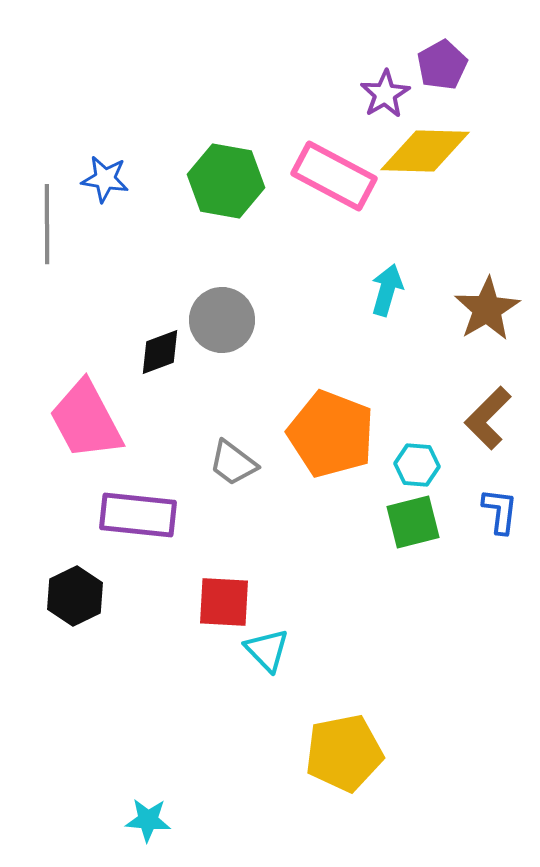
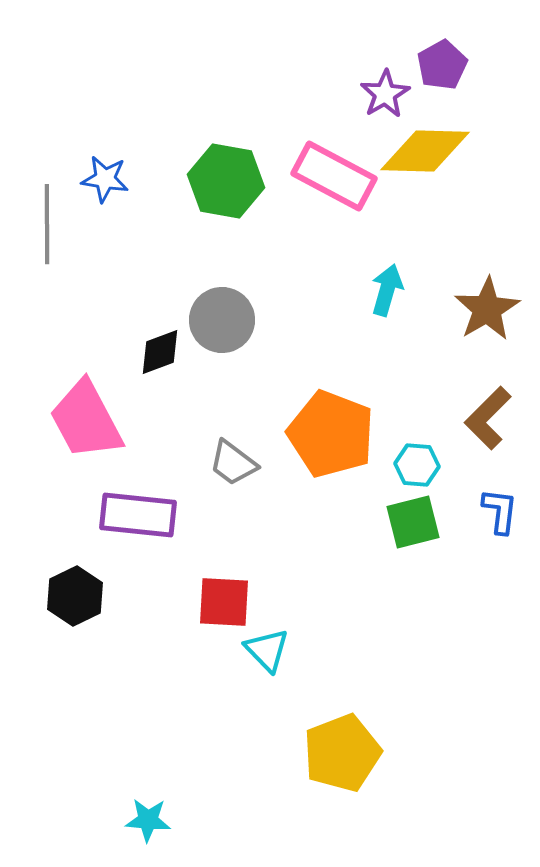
yellow pentagon: moved 2 px left; rotated 10 degrees counterclockwise
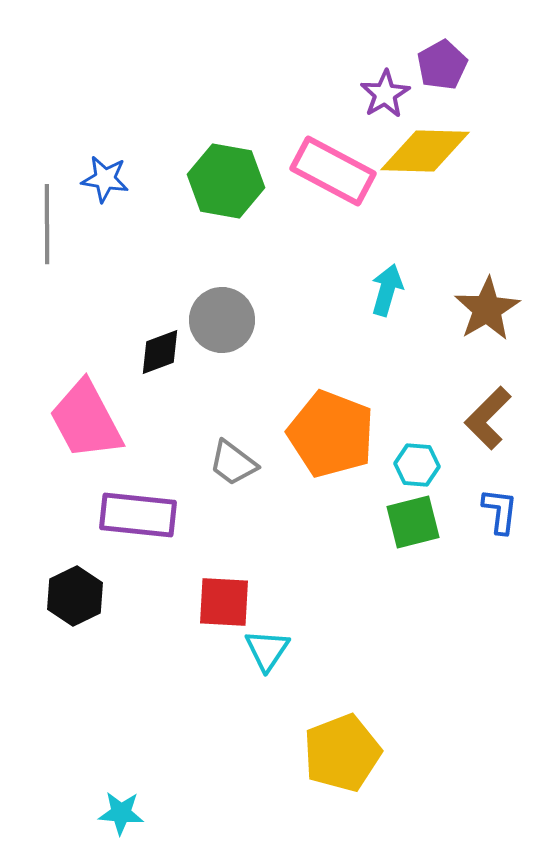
pink rectangle: moved 1 px left, 5 px up
cyan triangle: rotated 18 degrees clockwise
cyan star: moved 27 px left, 7 px up
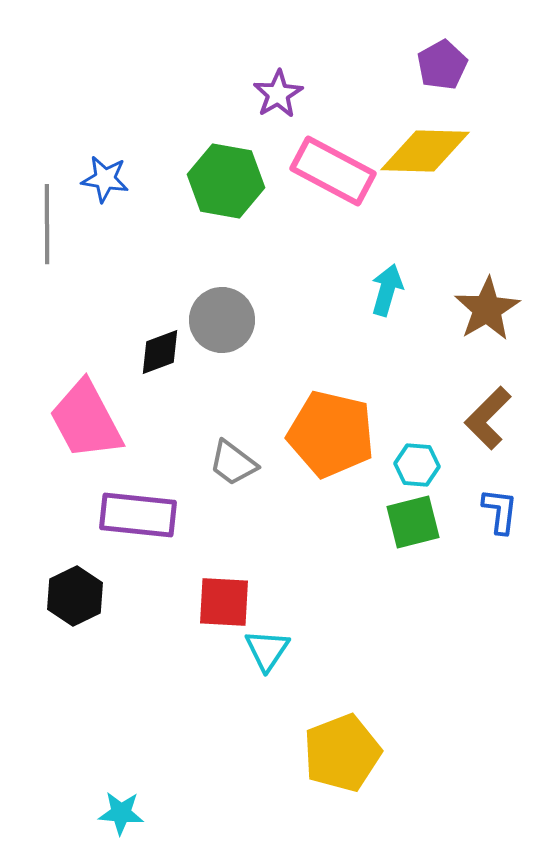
purple star: moved 107 px left
orange pentagon: rotated 8 degrees counterclockwise
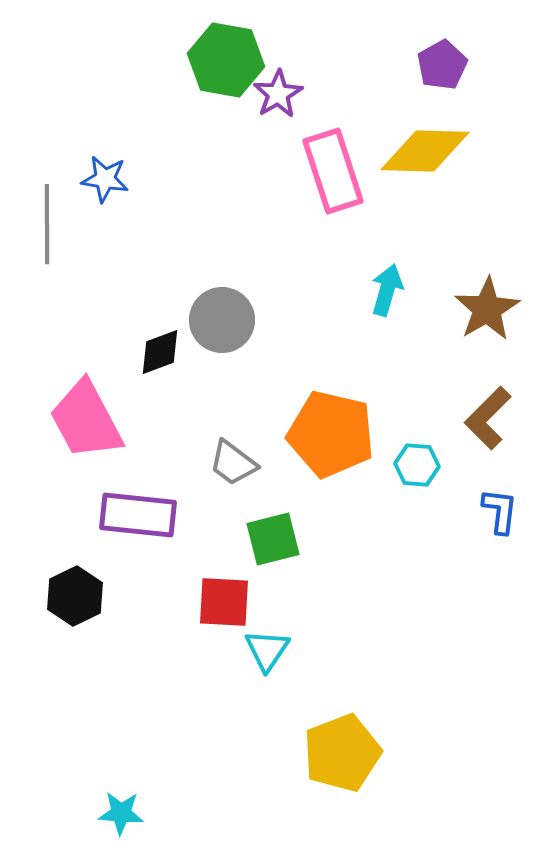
pink rectangle: rotated 44 degrees clockwise
green hexagon: moved 121 px up
green square: moved 140 px left, 17 px down
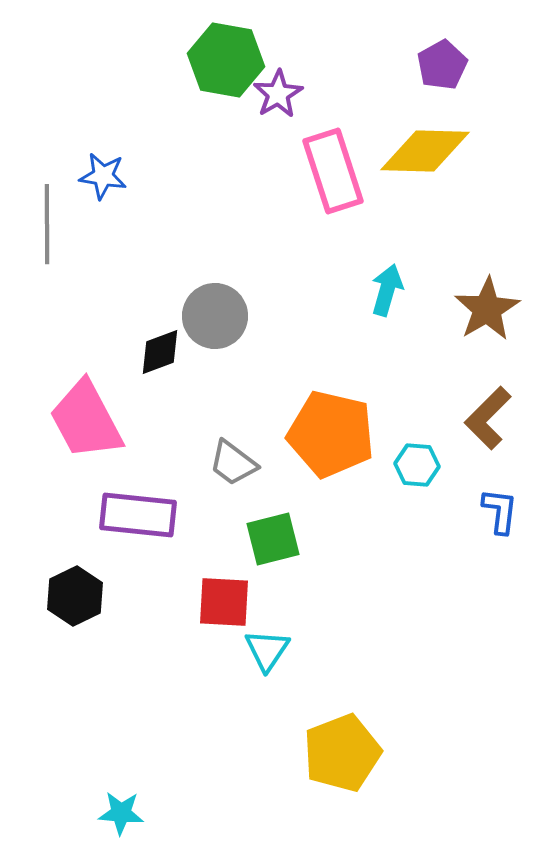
blue star: moved 2 px left, 3 px up
gray circle: moved 7 px left, 4 px up
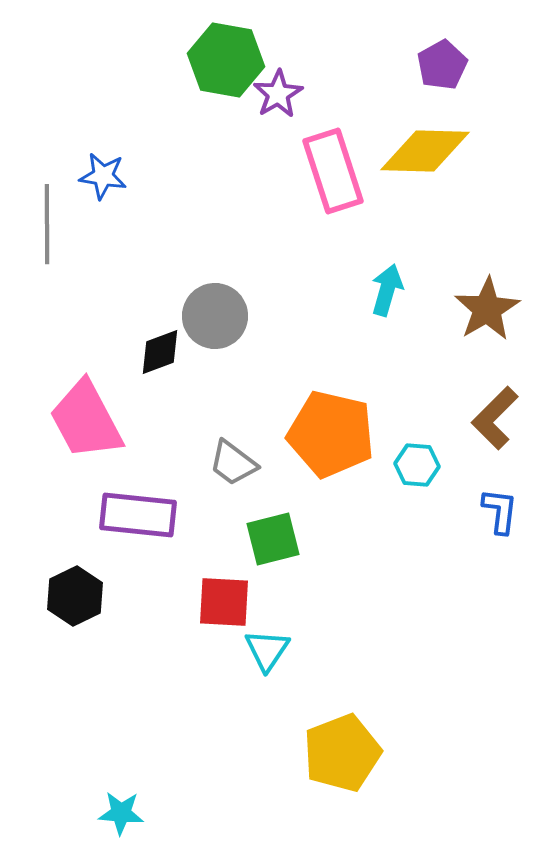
brown L-shape: moved 7 px right
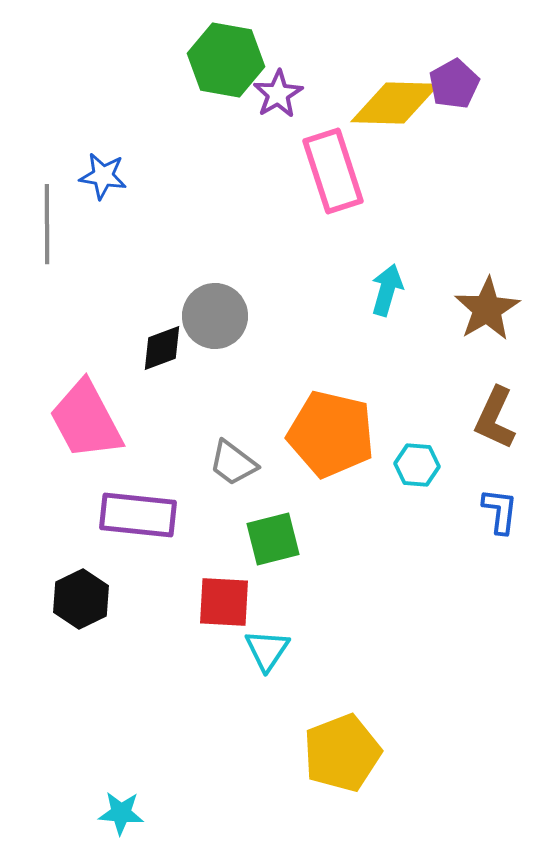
purple pentagon: moved 12 px right, 19 px down
yellow diamond: moved 30 px left, 48 px up
black diamond: moved 2 px right, 4 px up
brown L-shape: rotated 20 degrees counterclockwise
black hexagon: moved 6 px right, 3 px down
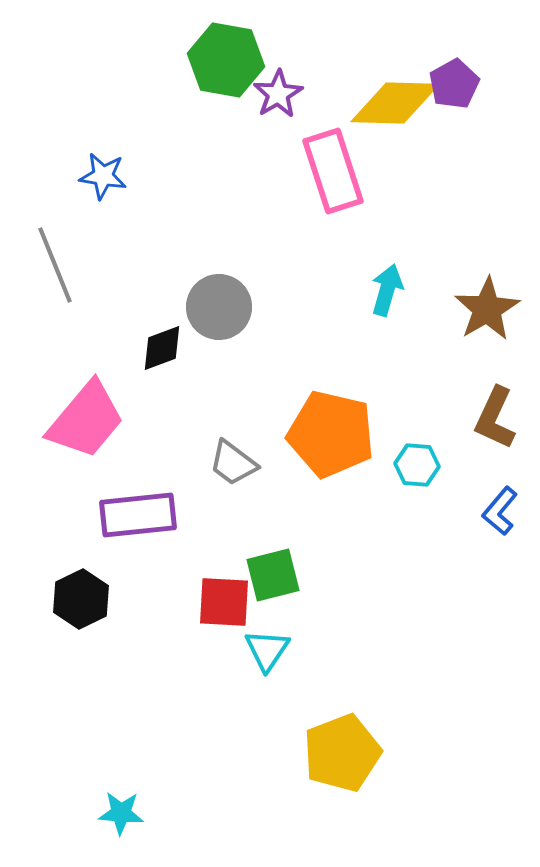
gray line: moved 8 px right, 41 px down; rotated 22 degrees counterclockwise
gray circle: moved 4 px right, 9 px up
pink trapezoid: rotated 112 degrees counterclockwise
blue L-shape: rotated 147 degrees counterclockwise
purple rectangle: rotated 12 degrees counterclockwise
green square: moved 36 px down
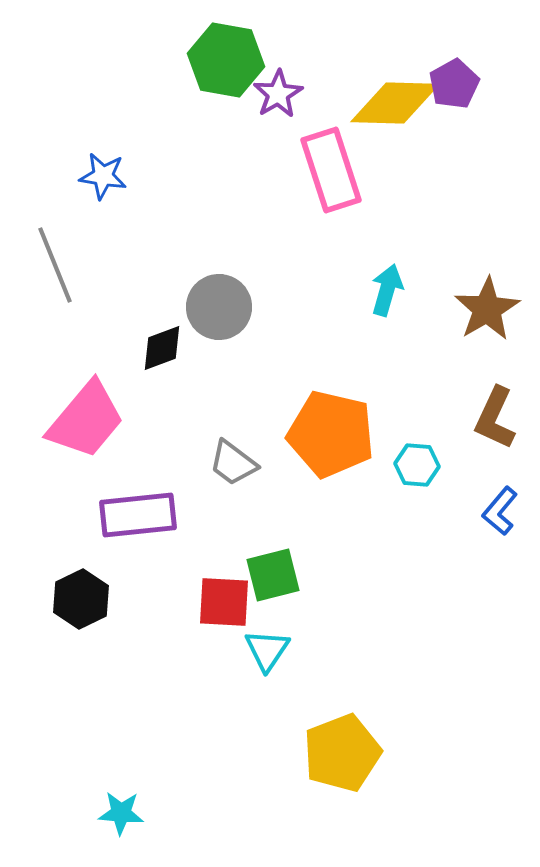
pink rectangle: moved 2 px left, 1 px up
